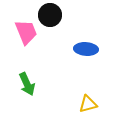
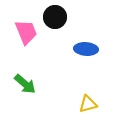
black circle: moved 5 px right, 2 px down
green arrow: moved 2 px left; rotated 25 degrees counterclockwise
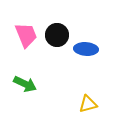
black circle: moved 2 px right, 18 px down
pink trapezoid: moved 3 px down
green arrow: rotated 15 degrees counterclockwise
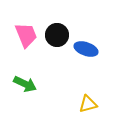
blue ellipse: rotated 15 degrees clockwise
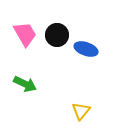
pink trapezoid: moved 1 px left, 1 px up; rotated 8 degrees counterclockwise
yellow triangle: moved 7 px left, 7 px down; rotated 36 degrees counterclockwise
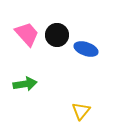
pink trapezoid: moved 2 px right; rotated 12 degrees counterclockwise
green arrow: rotated 35 degrees counterclockwise
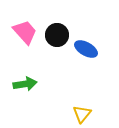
pink trapezoid: moved 2 px left, 2 px up
blue ellipse: rotated 10 degrees clockwise
yellow triangle: moved 1 px right, 3 px down
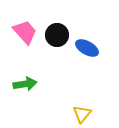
blue ellipse: moved 1 px right, 1 px up
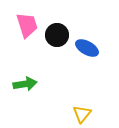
pink trapezoid: moved 2 px right, 7 px up; rotated 24 degrees clockwise
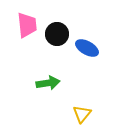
pink trapezoid: rotated 12 degrees clockwise
black circle: moved 1 px up
green arrow: moved 23 px right, 1 px up
